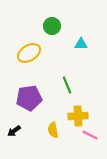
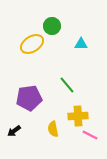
yellow ellipse: moved 3 px right, 9 px up
green line: rotated 18 degrees counterclockwise
yellow semicircle: moved 1 px up
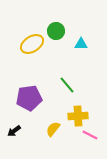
green circle: moved 4 px right, 5 px down
yellow semicircle: rotated 49 degrees clockwise
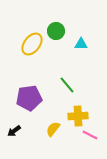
yellow ellipse: rotated 20 degrees counterclockwise
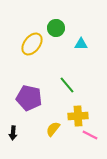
green circle: moved 3 px up
purple pentagon: rotated 20 degrees clockwise
black arrow: moved 1 px left, 2 px down; rotated 48 degrees counterclockwise
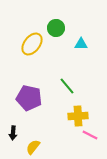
green line: moved 1 px down
yellow semicircle: moved 20 px left, 18 px down
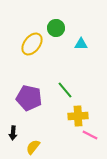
green line: moved 2 px left, 4 px down
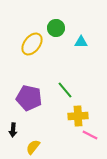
cyan triangle: moved 2 px up
black arrow: moved 3 px up
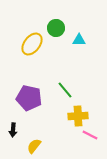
cyan triangle: moved 2 px left, 2 px up
yellow semicircle: moved 1 px right, 1 px up
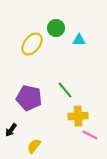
black arrow: moved 2 px left; rotated 32 degrees clockwise
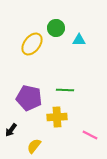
green line: rotated 48 degrees counterclockwise
yellow cross: moved 21 px left, 1 px down
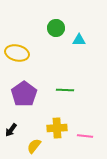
yellow ellipse: moved 15 px left, 9 px down; rotated 65 degrees clockwise
purple pentagon: moved 5 px left, 4 px up; rotated 25 degrees clockwise
yellow cross: moved 11 px down
pink line: moved 5 px left, 1 px down; rotated 21 degrees counterclockwise
